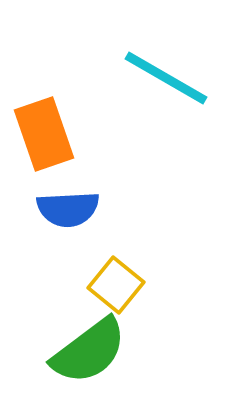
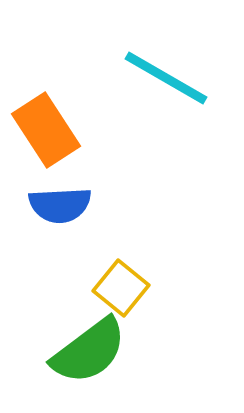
orange rectangle: moved 2 px right, 4 px up; rotated 14 degrees counterclockwise
blue semicircle: moved 8 px left, 4 px up
yellow square: moved 5 px right, 3 px down
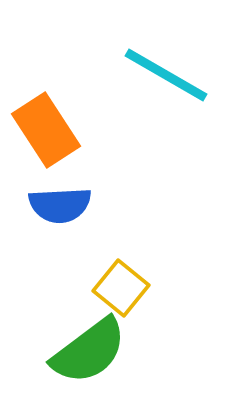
cyan line: moved 3 px up
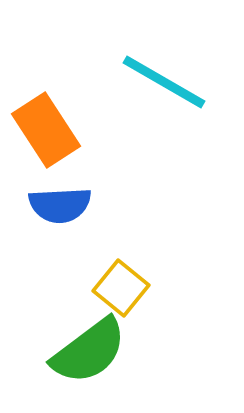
cyan line: moved 2 px left, 7 px down
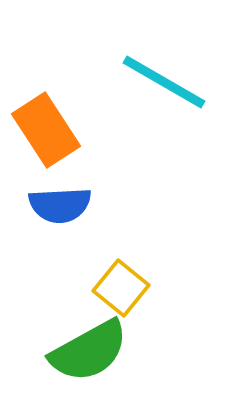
green semicircle: rotated 8 degrees clockwise
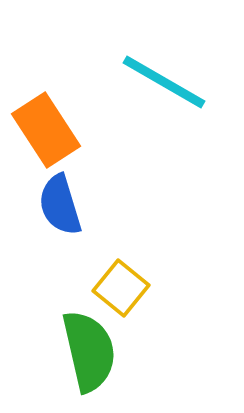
blue semicircle: rotated 76 degrees clockwise
green semicircle: rotated 74 degrees counterclockwise
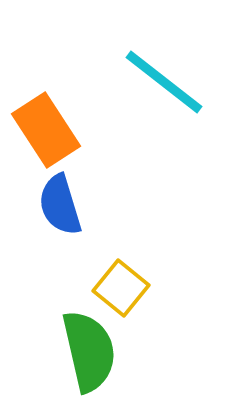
cyan line: rotated 8 degrees clockwise
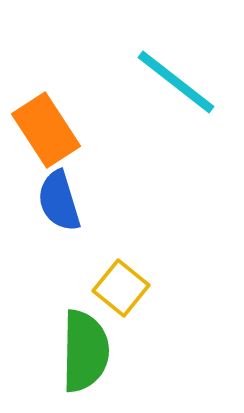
cyan line: moved 12 px right
blue semicircle: moved 1 px left, 4 px up
green semicircle: moved 4 px left; rotated 14 degrees clockwise
